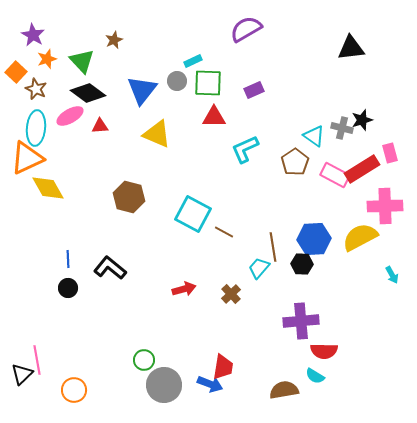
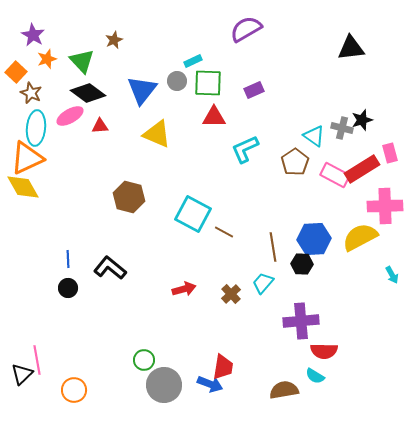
brown star at (36, 89): moved 5 px left, 4 px down
yellow diamond at (48, 188): moved 25 px left, 1 px up
cyan trapezoid at (259, 268): moved 4 px right, 15 px down
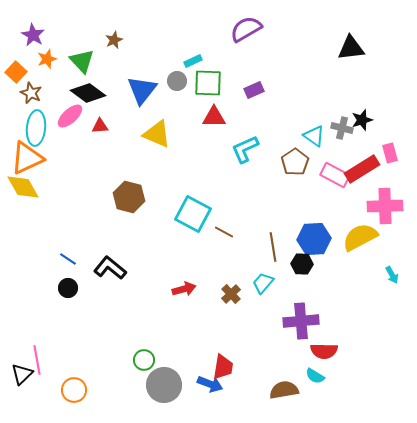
pink ellipse at (70, 116): rotated 12 degrees counterclockwise
blue line at (68, 259): rotated 54 degrees counterclockwise
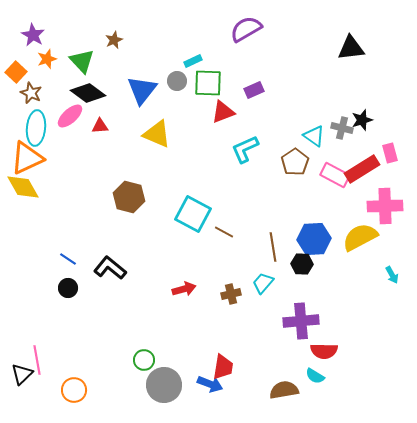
red triangle at (214, 117): moved 9 px right, 5 px up; rotated 20 degrees counterclockwise
brown cross at (231, 294): rotated 30 degrees clockwise
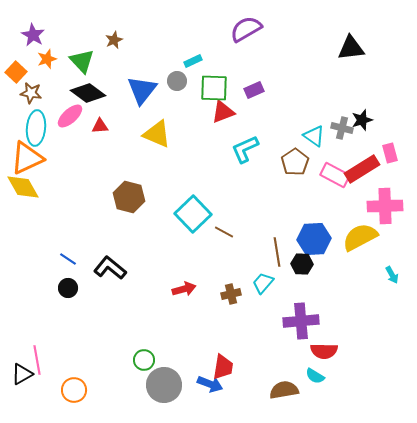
green square at (208, 83): moved 6 px right, 5 px down
brown star at (31, 93): rotated 15 degrees counterclockwise
cyan square at (193, 214): rotated 18 degrees clockwise
brown line at (273, 247): moved 4 px right, 5 px down
black triangle at (22, 374): rotated 15 degrees clockwise
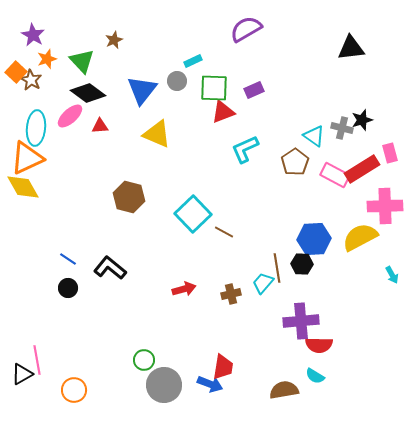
brown star at (31, 93): moved 13 px up; rotated 20 degrees clockwise
brown line at (277, 252): moved 16 px down
red semicircle at (324, 351): moved 5 px left, 6 px up
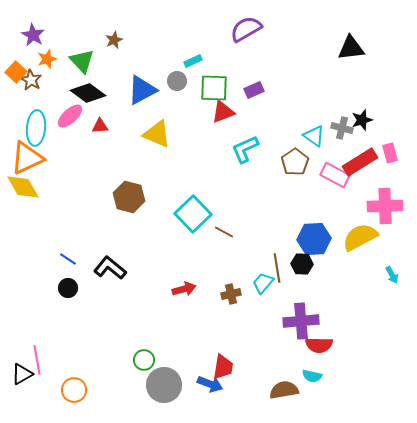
blue triangle at (142, 90): rotated 24 degrees clockwise
red rectangle at (362, 169): moved 2 px left, 7 px up
cyan semicircle at (315, 376): moved 3 px left; rotated 18 degrees counterclockwise
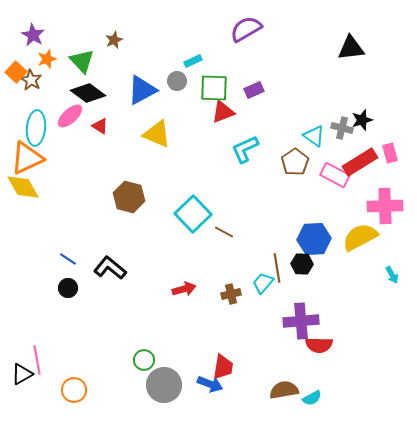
red triangle at (100, 126): rotated 36 degrees clockwise
cyan semicircle at (312, 376): moved 22 px down; rotated 42 degrees counterclockwise
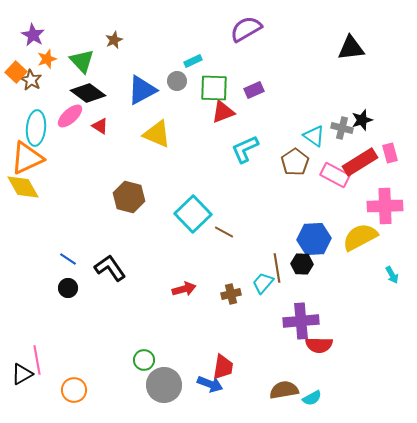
black L-shape at (110, 268): rotated 16 degrees clockwise
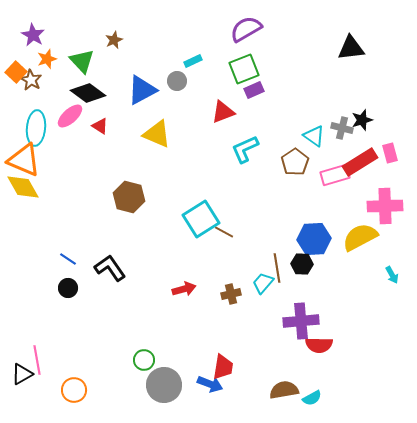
green square at (214, 88): moved 30 px right, 19 px up; rotated 24 degrees counterclockwise
orange triangle at (27, 158): moved 3 px left, 2 px down; rotated 48 degrees clockwise
pink rectangle at (335, 175): rotated 44 degrees counterclockwise
cyan square at (193, 214): moved 8 px right, 5 px down; rotated 12 degrees clockwise
